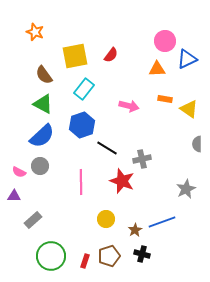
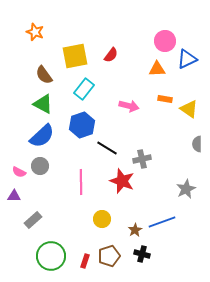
yellow circle: moved 4 px left
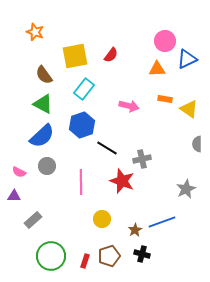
gray circle: moved 7 px right
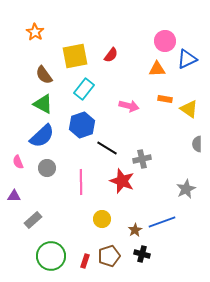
orange star: rotated 12 degrees clockwise
gray circle: moved 2 px down
pink semicircle: moved 1 px left, 10 px up; rotated 40 degrees clockwise
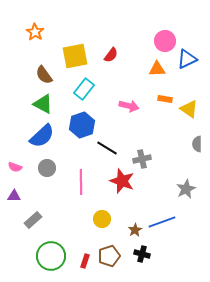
pink semicircle: moved 3 px left, 5 px down; rotated 48 degrees counterclockwise
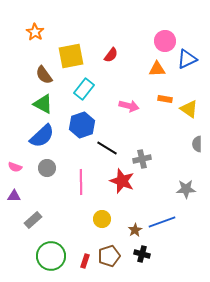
yellow square: moved 4 px left
gray star: rotated 24 degrees clockwise
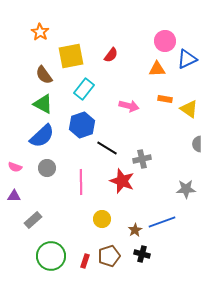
orange star: moved 5 px right
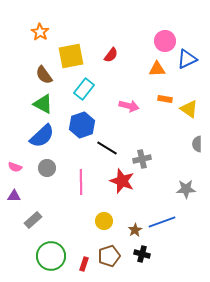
yellow circle: moved 2 px right, 2 px down
red rectangle: moved 1 px left, 3 px down
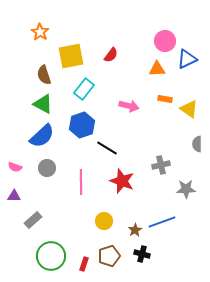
brown semicircle: rotated 18 degrees clockwise
gray cross: moved 19 px right, 6 px down
